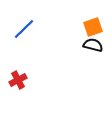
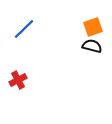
black semicircle: moved 1 px left, 1 px down
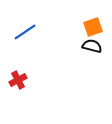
blue line: moved 1 px right, 3 px down; rotated 10 degrees clockwise
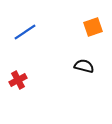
black semicircle: moved 8 px left, 20 px down
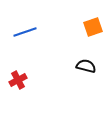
blue line: rotated 15 degrees clockwise
black semicircle: moved 2 px right
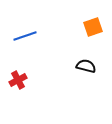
blue line: moved 4 px down
